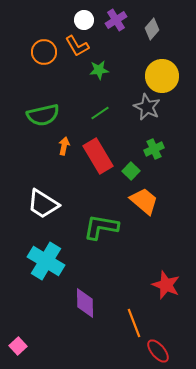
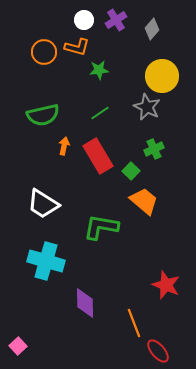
orange L-shape: moved 1 px down; rotated 45 degrees counterclockwise
cyan cross: rotated 15 degrees counterclockwise
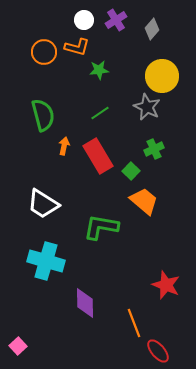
green semicircle: rotated 92 degrees counterclockwise
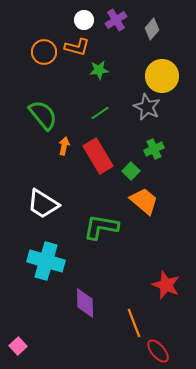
green semicircle: rotated 24 degrees counterclockwise
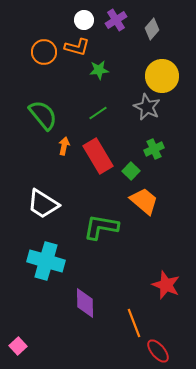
green line: moved 2 px left
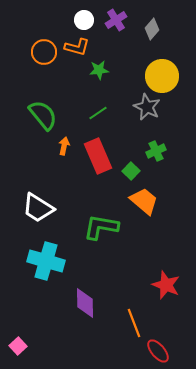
green cross: moved 2 px right, 2 px down
red rectangle: rotated 8 degrees clockwise
white trapezoid: moved 5 px left, 4 px down
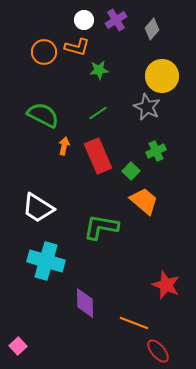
green semicircle: rotated 24 degrees counterclockwise
orange line: rotated 48 degrees counterclockwise
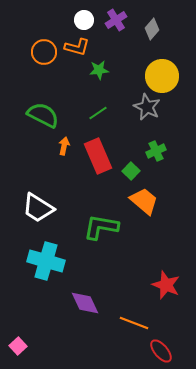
purple diamond: rotated 24 degrees counterclockwise
red ellipse: moved 3 px right
